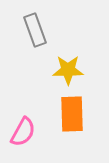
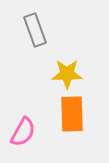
yellow star: moved 1 px left, 4 px down
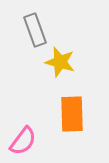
yellow star: moved 7 px left, 12 px up; rotated 16 degrees clockwise
pink semicircle: moved 9 px down; rotated 8 degrees clockwise
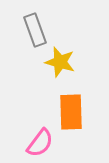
orange rectangle: moved 1 px left, 2 px up
pink semicircle: moved 17 px right, 2 px down
